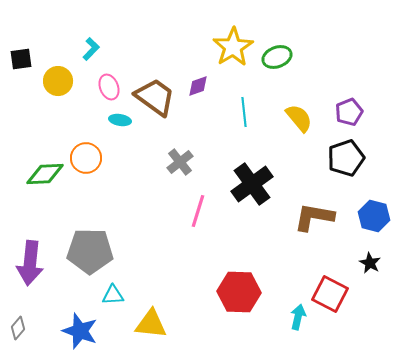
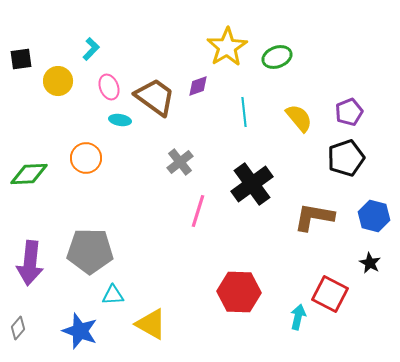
yellow star: moved 6 px left
green diamond: moved 16 px left
yellow triangle: rotated 24 degrees clockwise
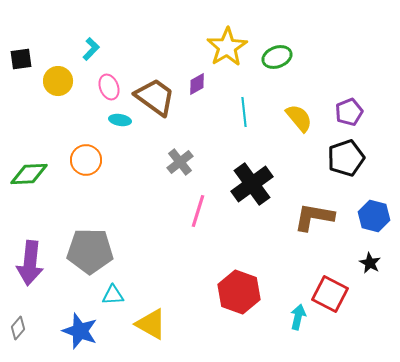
purple diamond: moved 1 px left, 2 px up; rotated 10 degrees counterclockwise
orange circle: moved 2 px down
red hexagon: rotated 18 degrees clockwise
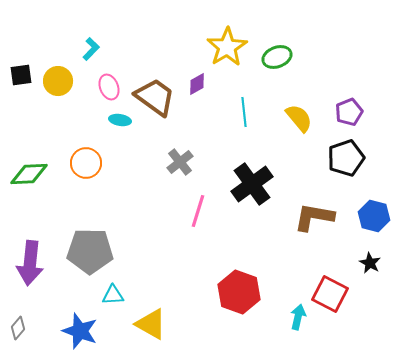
black square: moved 16 px down
orange circle: moved 3 px down
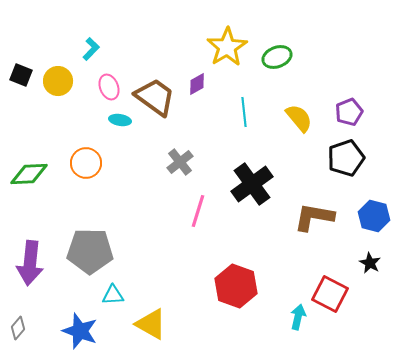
black square: rotated 30 degrees clockwise
red hexagon: moved 3 px left, 6 px up
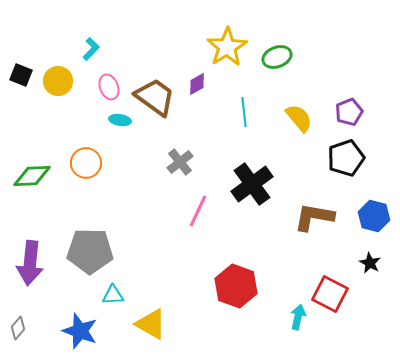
green diamond: moved 3 px right, 2 px down
pink line: rotated 8 degrees clockwise
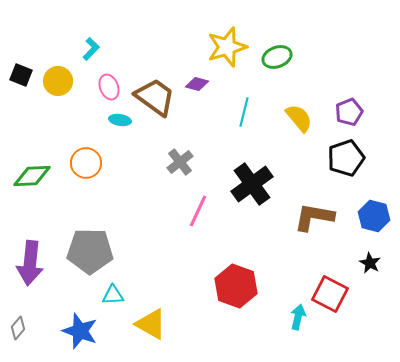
yellow star: rotated 15 degrees clockwise
purple diamond: rotated 45 degrees clockwise
cyan line: rotated 20 degrees clockwise
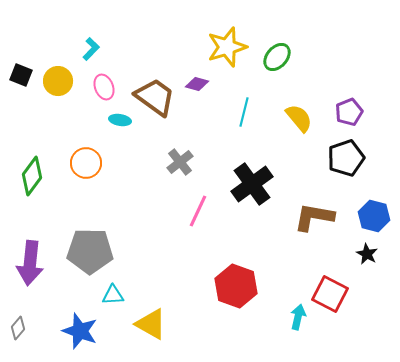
green ellipse: rotated 28 degrees counterclockwise
pink ellipse: moved 5 px left
green diamond: rotated 51 degrees counterclockwise
black star: moved 3 px left, 9 px up
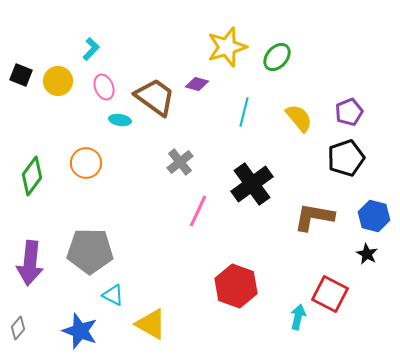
cyan triangle: rotated 30 degrees clockwise
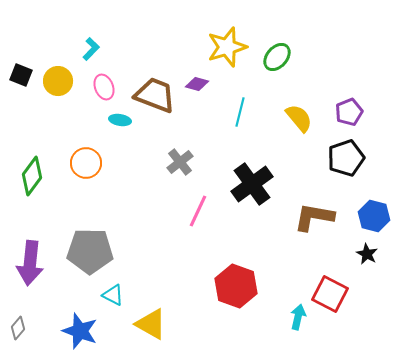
brown trapezoid: moved 2 px up; rotated 15 degrees counterclockwise
cyan line: moved 4 px left
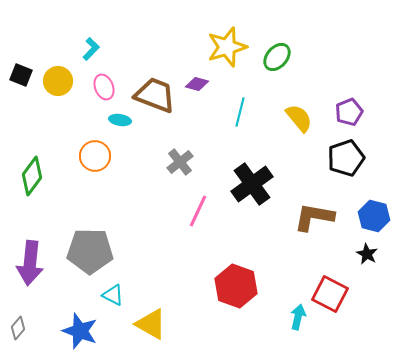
orange circle: moved 9 px right, 7 px up
